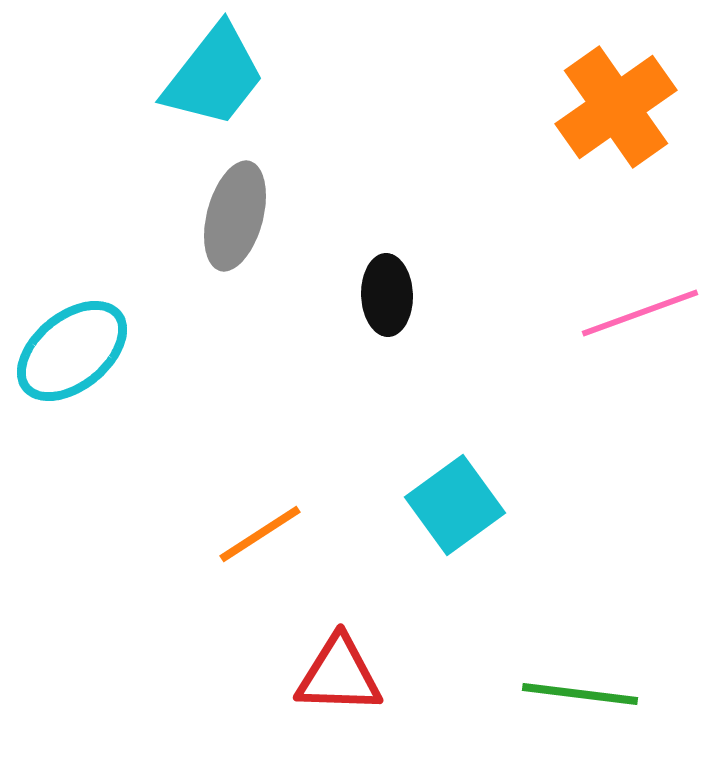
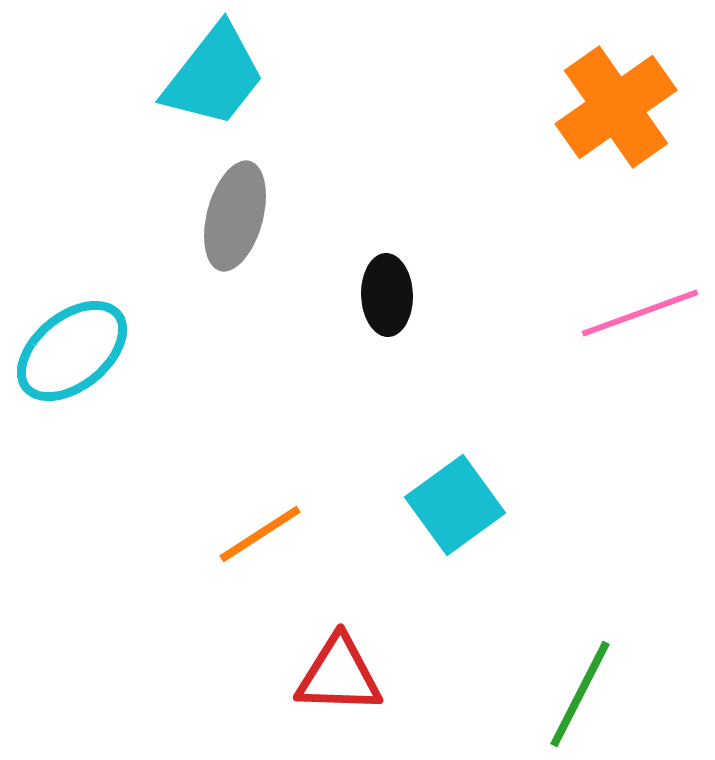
green line: rotated 70 degrees counterclockwise
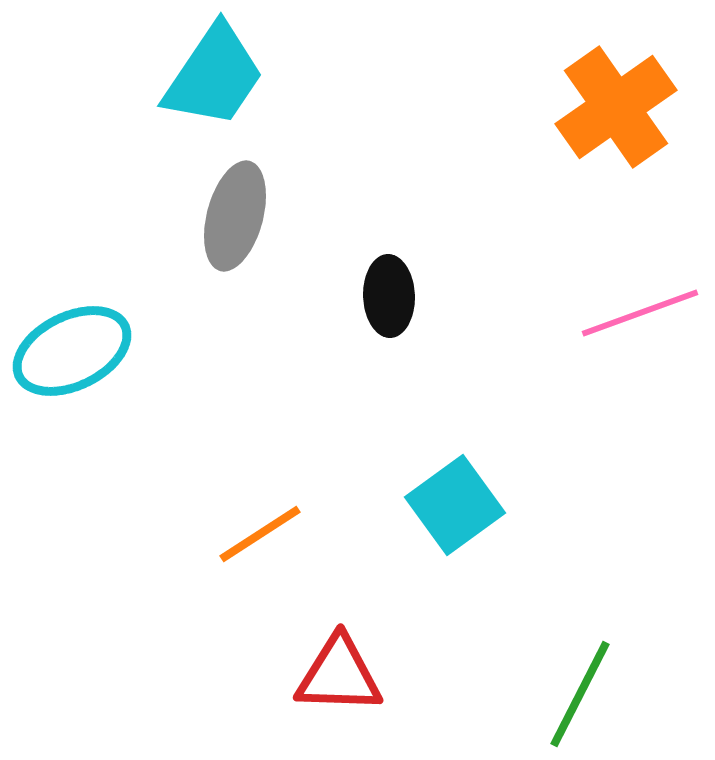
cyan trapezoid: rotated 4 degrees counterclockwise
black ellipse: moved 2 px right, 1 px down
cyan ellipse: rotated 13 degrees clockwise
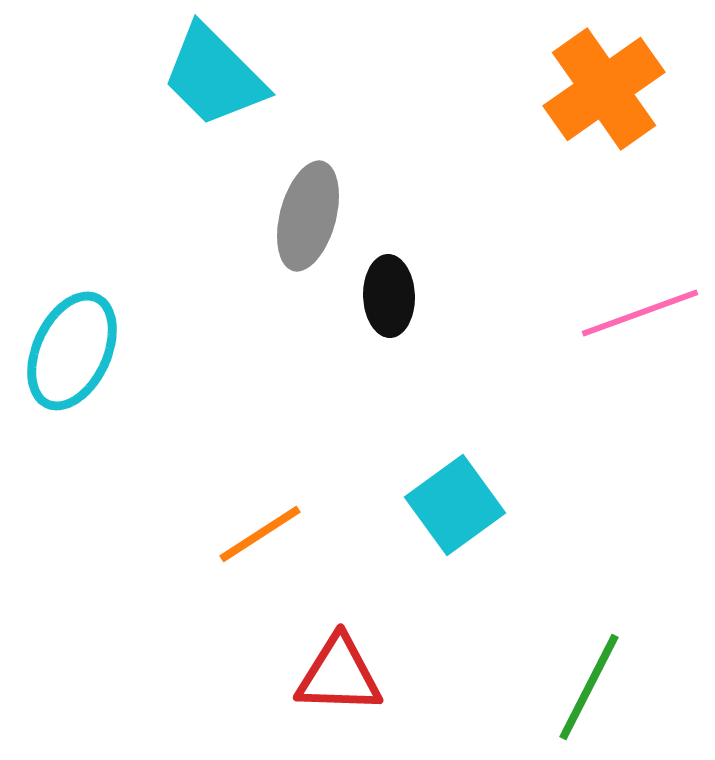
cyan trapezoid: rotated 101 degrees clockwise
orange cross: moved 12 px left, 18 px up
gray ellipse: moved 73 px right
cyan ellipse: rotated 39 degrees counterclockwise
green line: moved 9 px right, 7 px up
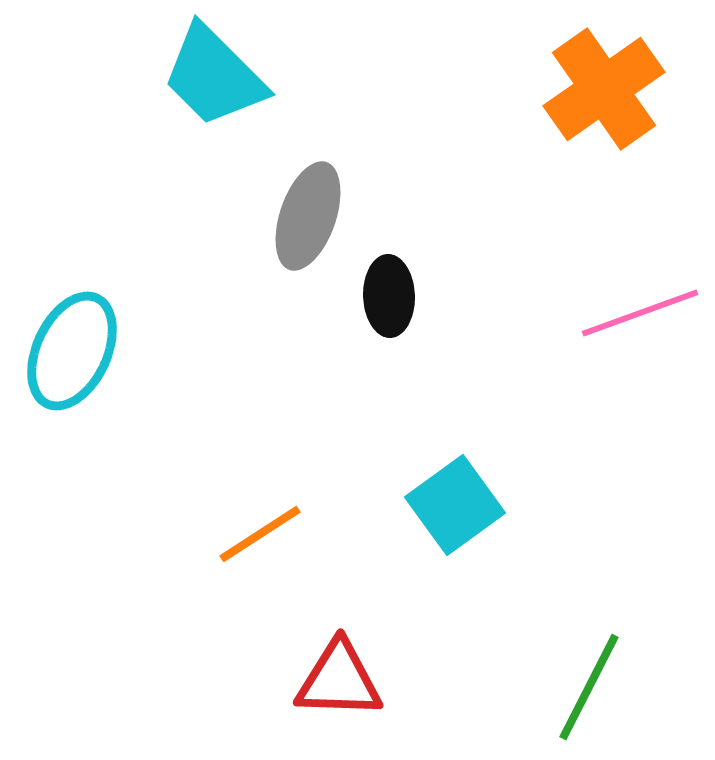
gray ellipse: rotated 4 degrees clockwise
red triangle: moved 5 px down
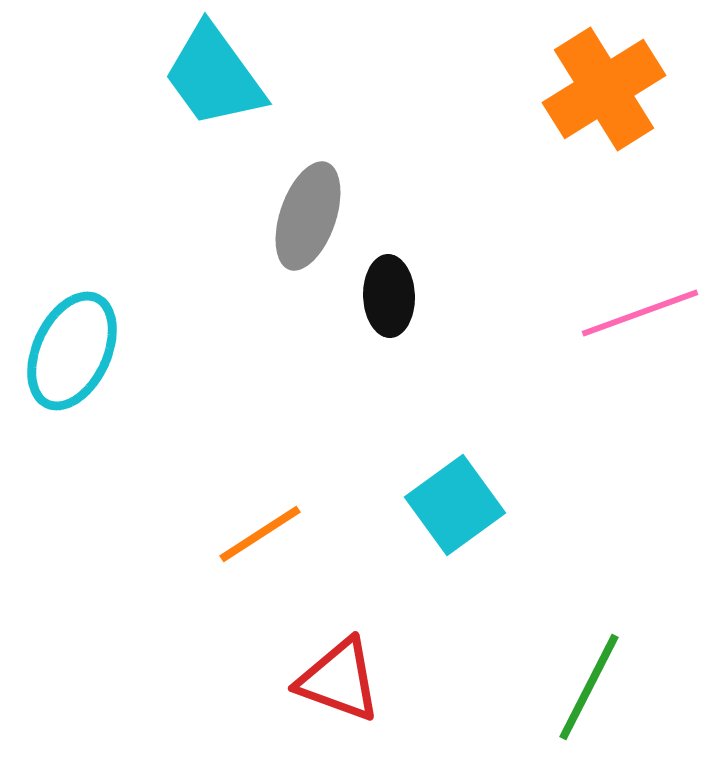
cyan trapezoid: rotated 9 degrees clockwise
orange cross: rotated 3 degrees clockwise
red triangle: rotated 18 degrees clockwise
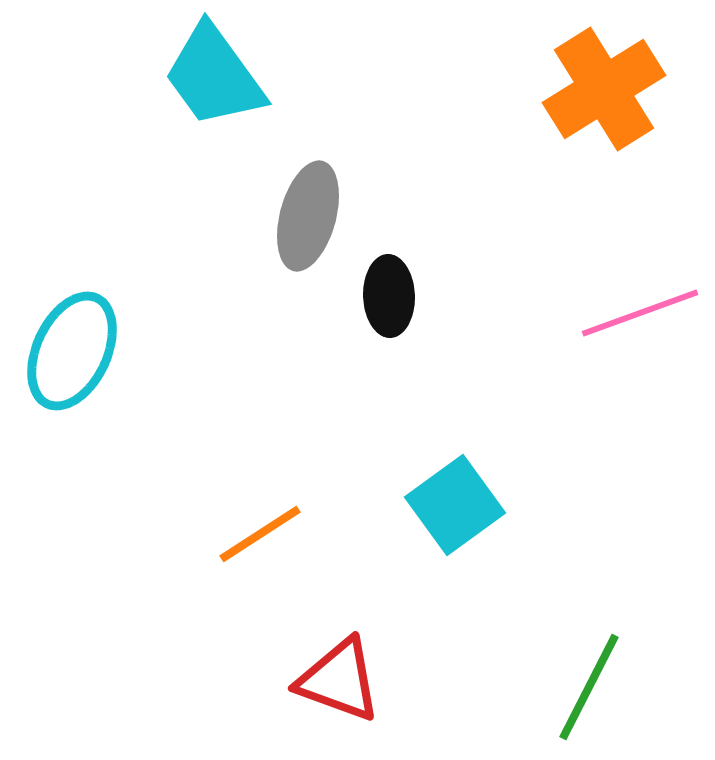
gray ellipse: rotated 4 degrees counterclockwise
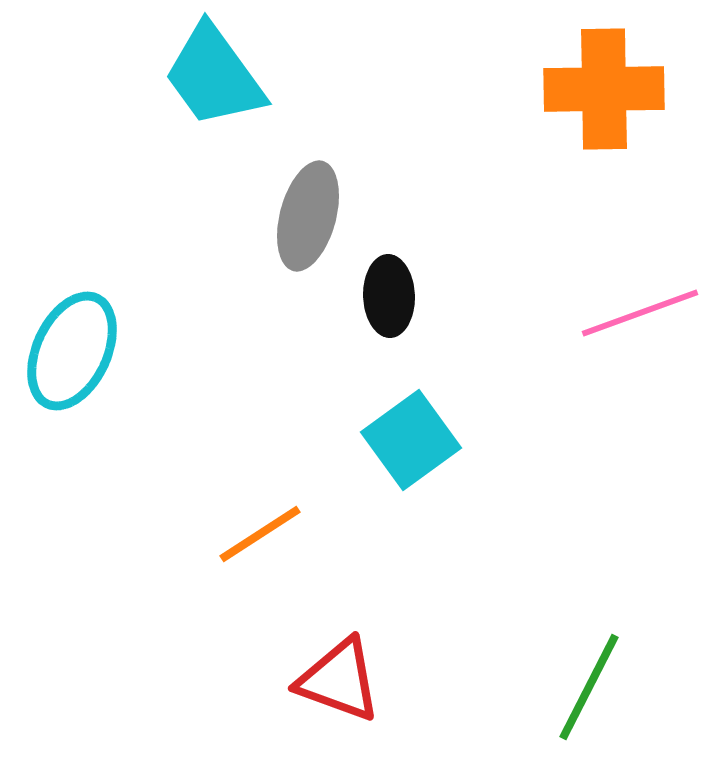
orange cross: rotated 31 degrees clockwise
cyan square: moved 44 px left, 65 px up
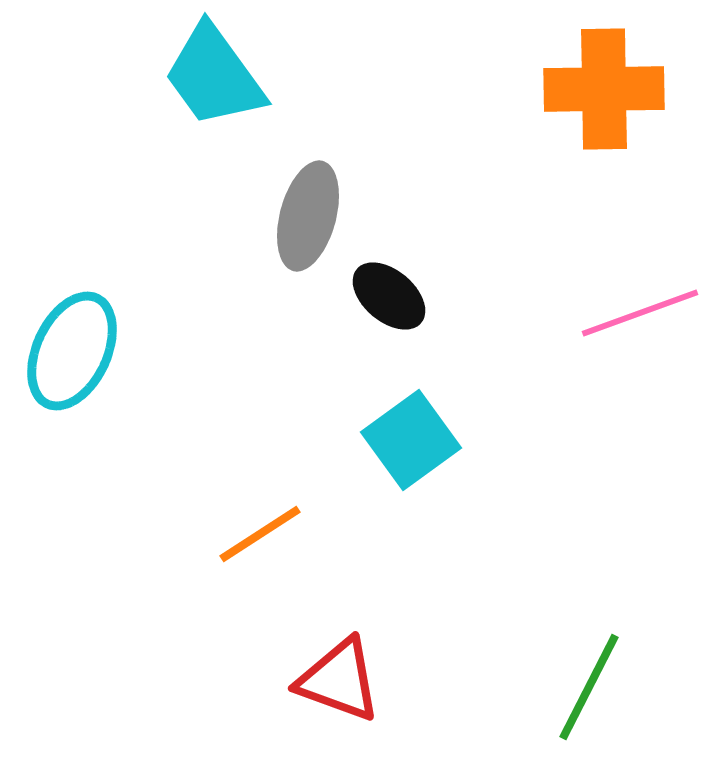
black ellipse: rotated 48 degrees counterclockwise
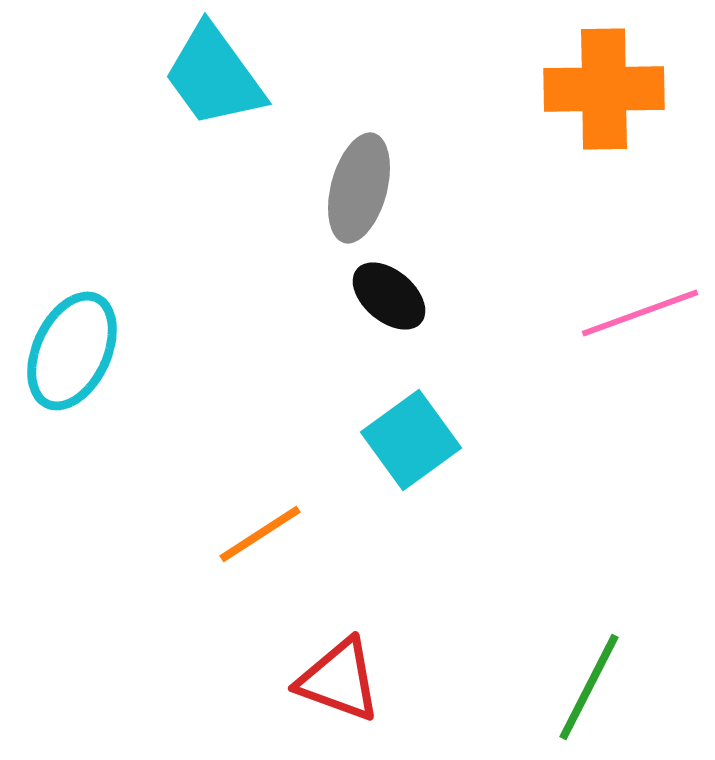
gray ellipse: moved 51 px right, 28 px up
